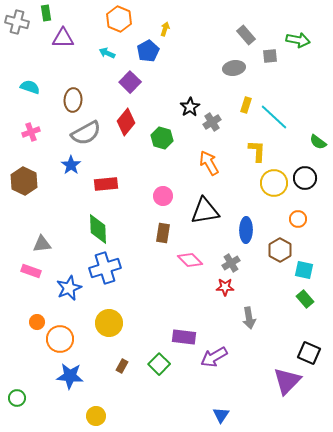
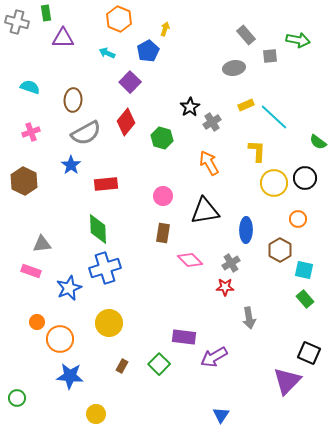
yellow rectangle at (246, 105): rotated 49 degrees clockwise
yellow circle at (96, 416): moved 2 px up
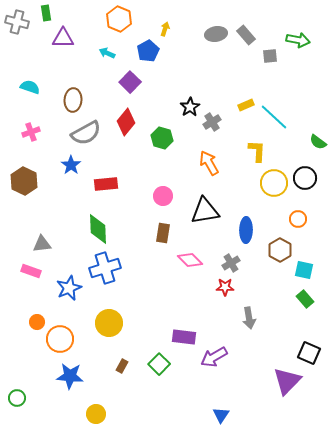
gray ellipse at (234, 68): moved 18 px left, 34 px up
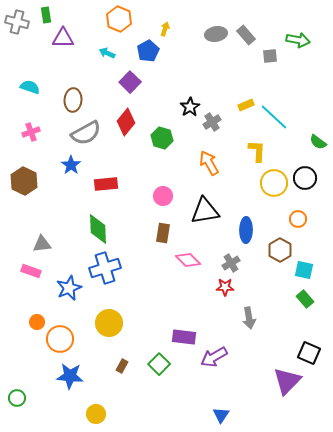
green rectangle at (46, 13): moved 2 px down
pink diamond at (190, 260): moved 2 px left
